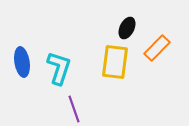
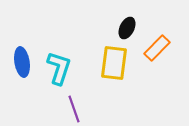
yellow rectangle: moved 1 px left, 1 px down
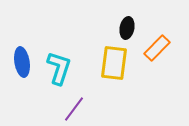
black ellipse: rotated 15 degrees counterclockwise
purple line: rotated 56 degrees clockwise
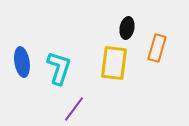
orange rectangle: rotated 28 degrees counterclockwise
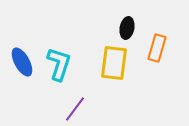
blue ellipse: rotated 20 degrees counterclockwise
cyan L-shape: moved 4 px up
purple line: moved 1 px right
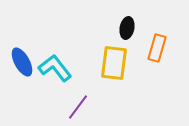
cyan L-shape: moved 4 px left, 4 px down; rotated 56 degrees counterclockwise
purple line: moved 3 px right, 2 px up
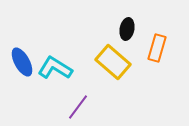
black ellipse: moved 1 px down
yellow rectangle: moved 1 px left, 1 px up; rotated 56 degrees counterclockwise
cyan L-shape: rotated 20 degrees counterclockwise
